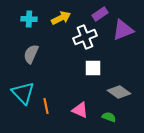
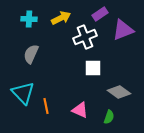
green semicircle: rotated 88 degrees clockwise
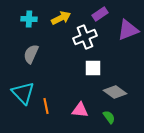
purple triangle: moved 5 px right
gray diamond: moved 4 px left
pink triangle: rotated 18 degrees counterclockwise
green semicircle: rotated 56 degrees counterclockwise
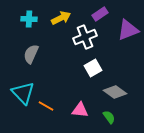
white square: rotated 30 degrees counterclockwise
orange line: rotated 49 degrees counterclockwise
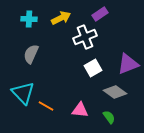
purple triangle: moved 34 px down
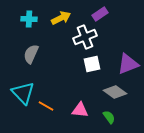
white square: moved 1 px left, 4 px up; rotated 18 degrees clockwise
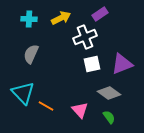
purple triangle: moved 6 px left
gray diamond: moved 6 px left, 1 px down
pink triangle: rotated 42 degrees clockwise
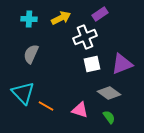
pink triangle: rotated 30 degrees counterclockwise
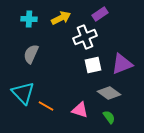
white square: moved 1 px right, 1 px down
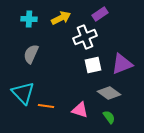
orange line: rotated 21 degrees counterclockwise
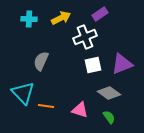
gray semicircle: moved 10 px right, 7 px down
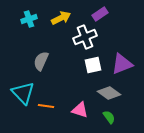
cyan cross: rotated 21 degrees counterclockwise
